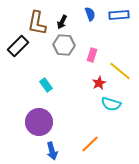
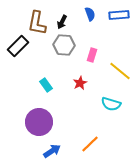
red star: moved 19 px left
blue arrow: rotated 108 degrees counterclockwise
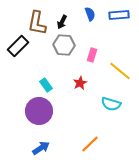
purple circle: moved 11 px up
blue arrow: moved 11 px left, 3 px up
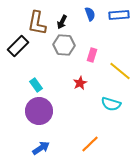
cyan rectangle: moved 10 px left
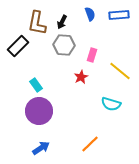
red star: moved 1 px right, 6 px up
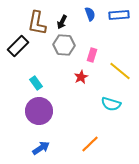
cyan rectangle: moved 2 px up
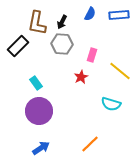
blue semicircle: rotated 48 degrees clockwise
gray hexagon: moved 2 px left, 1 px up
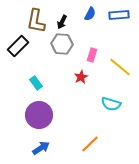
brown L-shape: moved 1 px left, 2 px up
yellow line: moved 4 px up
purple circle: moved 4 px down
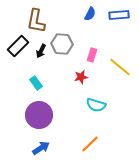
black arrow: moved 21 px left, 29 px down
red star: rotated 16 degrees clockwise
cyan semicircle: moved 15 px left, 1 px down
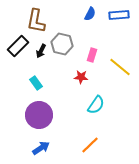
gray hexagon: rotated 10 degrees clockwise
red star: rotated 16 degrees clockwise
cyan semicircle: rotated 72 degrees counterclockwise
orange line: moved 1 px down
